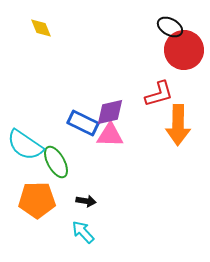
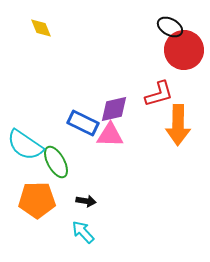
purple diamond: moved 4 px right, 3 px up
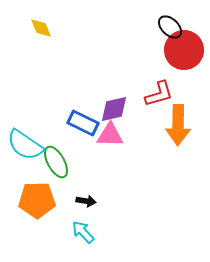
black ellipse: rotated 15 degrees clockwise
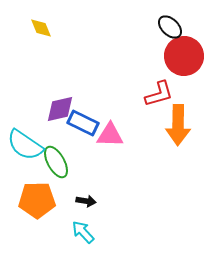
red circle: moved 6 px down
purple diamond: moved 54 px left
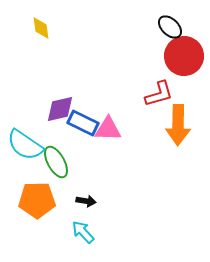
yellow diamond: rotated 15 degrees clockwise
pink triangle: moved 2 px left, 6 px up
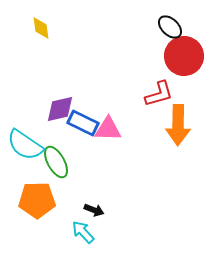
black arrow: moved 8 px right, 9 px down; rotated 12 degrees clockwise
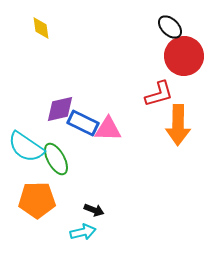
cyan semicircle: moved 1 px right, 2 px down
green ellipse: moved 3 px up
cyan arrow: rotated 120 degrees clockwise
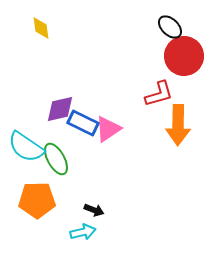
pink triangle: rotated 36 degrees counterclockwise
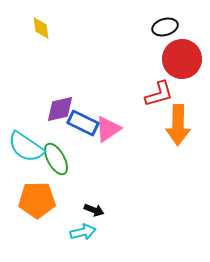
black ellipse: moved 5 px left; rotated 60 degrees counterclockwise
red circle: moved 2 px left, 3 px down
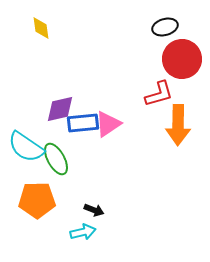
blue rectangle: rotated 32 degrees counterclockwise
pink triangle: moved 5 px up
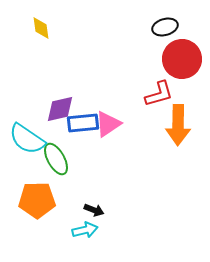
cyan semicircle: moved 1 px right, 8 px up
cyan arrow: moved 2 px right, 2 px up
